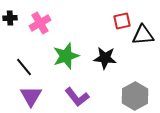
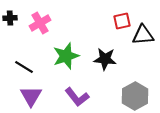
black star: moved 1 px down
black line: rotated 18 degrees counterclockwise
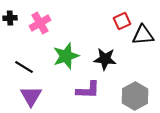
red square: rotated 12 degrees counterclockwise
purple L-shape: moved 11 px right, 7 px up; rotated 50 degrees counterclockwise
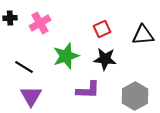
red square: moved 20 px left, 8 px down
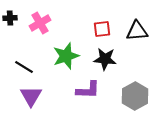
red square: rotated 18 degrees clockwise
black triangle: moved 6 px left, 4 px up
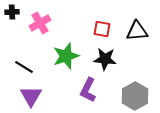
black cross: moved 2 px right, 6 px up
red square: rotated 18 degrees clockwise
purple L-shape: rotated 115 degrees clockwise
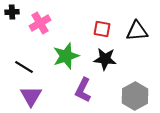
purple L-shape: moved 5 px left
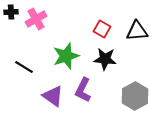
black cross: moved 1 px left
pink cross: moved 4 px left, 4 px up
red square: rotated 18 degrees clockwise
purple triangle: moved 22 px right; rotated 25 degrees counterclockwise
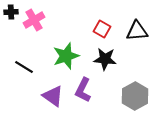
pink cross: moved 2 px left, 1 px down
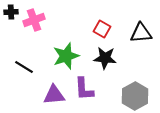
pink cross: rotated 10 degrees clockwise
black triangle: moved 4 px right, 2 px down
black star: moved 1 px up
purple L-shape: moved 1 px right, 1 px up; rotated 30 degrees counterclockwise
purple triangle: moved 1 px right, 1 px up; rotated 40 degrees counterclockwise
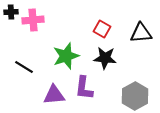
pink cross: moved 1 px left; rotated 15 degrees clockwise
purple L-shape: moved 1 px up; rotated 10 degrees clockwise
